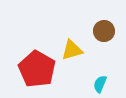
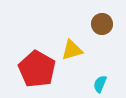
brown circle: moved 2 px left, 7 px up
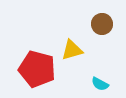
red pentagon: rotated 15 degrees counterclockwise
cyan semicircle: rotated 84 degrees counterclockwise
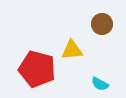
yellow triangle: rotated 10 degrees clockwise
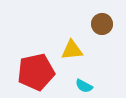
red pentagon: moved 1 px left, 3 px down; rotated 27 degrees counterclockwise
cyan semicircle: moved 16 px left, 2 px down
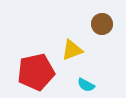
yellow triangle: rotated 15 degrees counterclockwise
cyan semicircle: moved 2 px right, 1 px up
